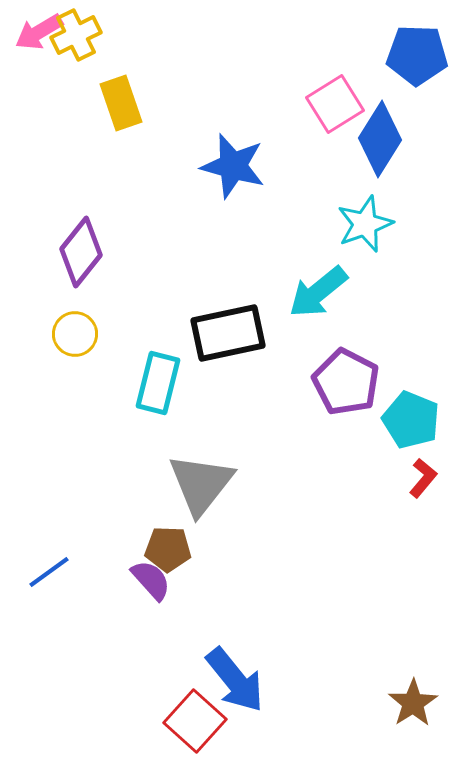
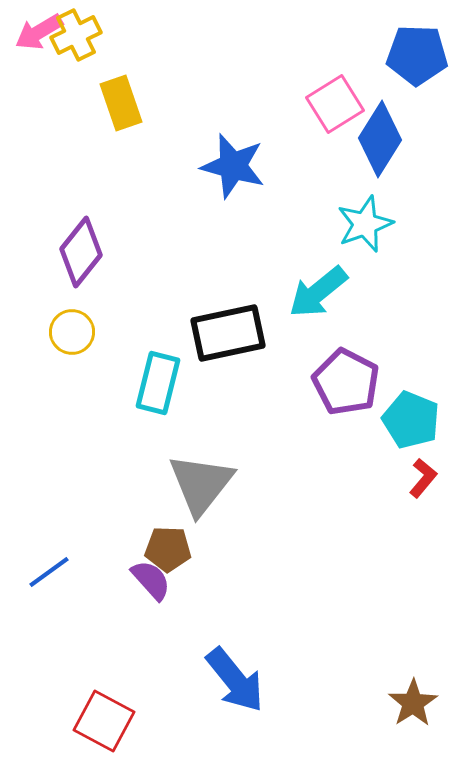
yellow circle: moved 3 px left, 2 px up
red square: moved 91 px left; rotated 14 degrees counterclockwise
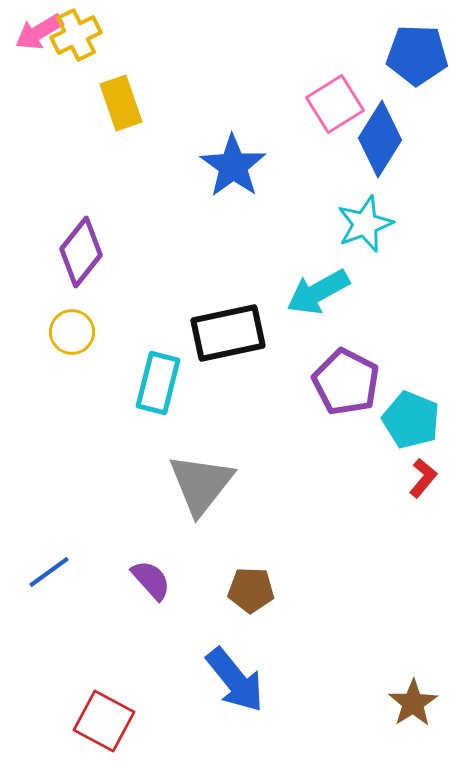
blue star: rotated 20 degrees clockwise
cyan arrow: rotated 10 degrees clockwise
brown pentagon: moved 83 px right, 41 px down
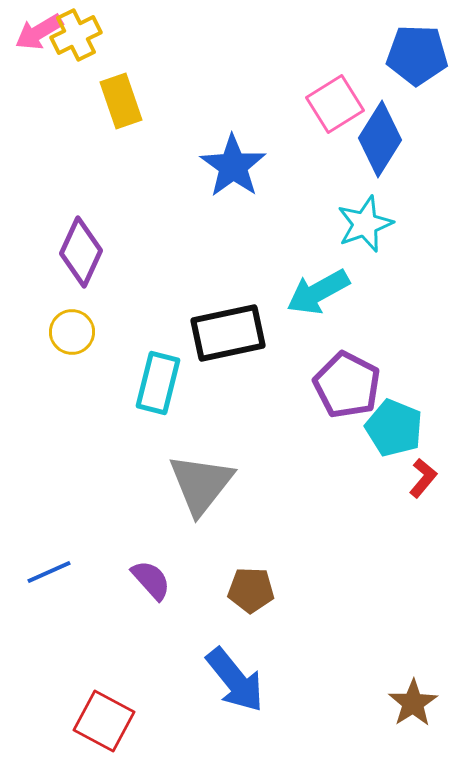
yellow rectangle: moved 2 px up
purple diamond: rotated 14 degrees counterclockwise
purple pentagon: moved 1 px right, 3 px down
cyan pentagon: moved 17 px left, 8 px down
blue line: rotated 12 degrees clockwise
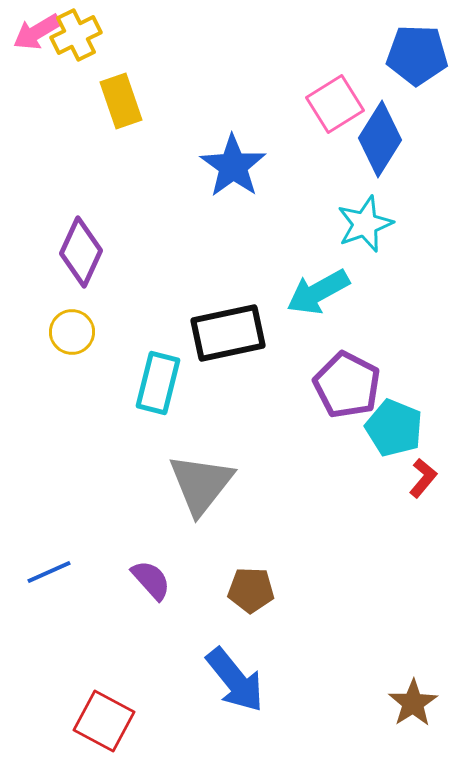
pink arrow: moved 2 px left
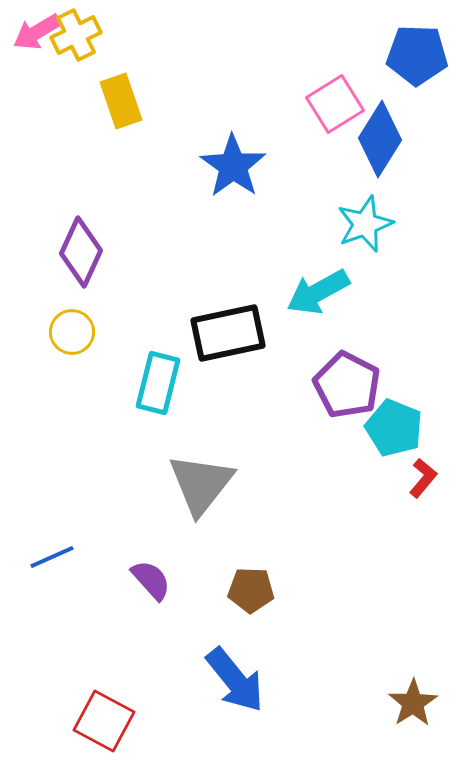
blue line: moved 3 px right, 15 px up
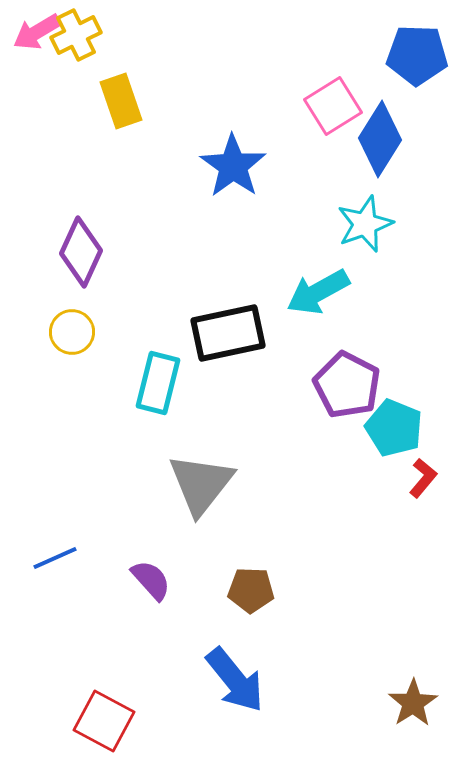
pink square: moved 2 px left, 2 px down
blue line: moved 3 px right, 1 px down
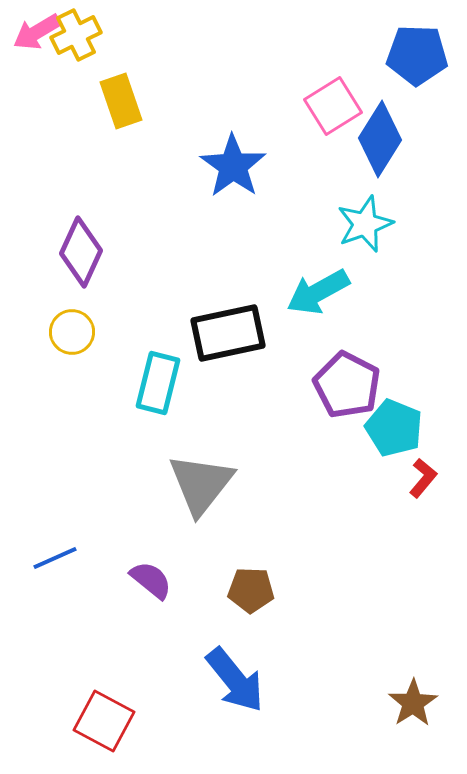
purple semicircle: rotated 9 degrees counterclockwise
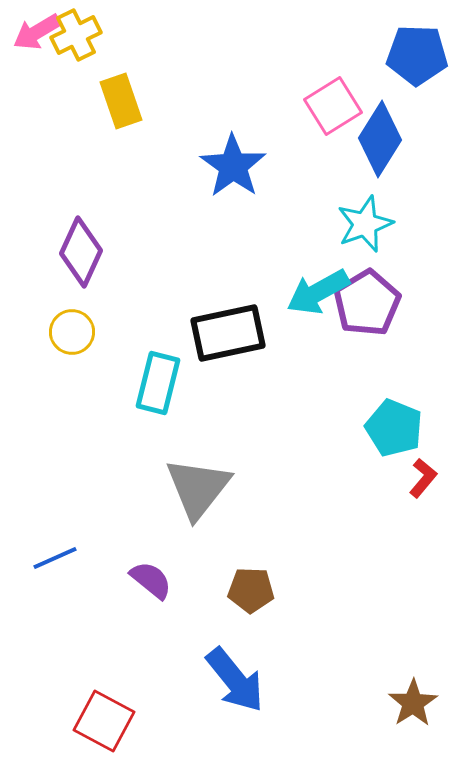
purple pentagon: moved 20 px right, 82 px up; rotated 14 degrees clockwise
gray triangle: moved 3 px left, 4 px down
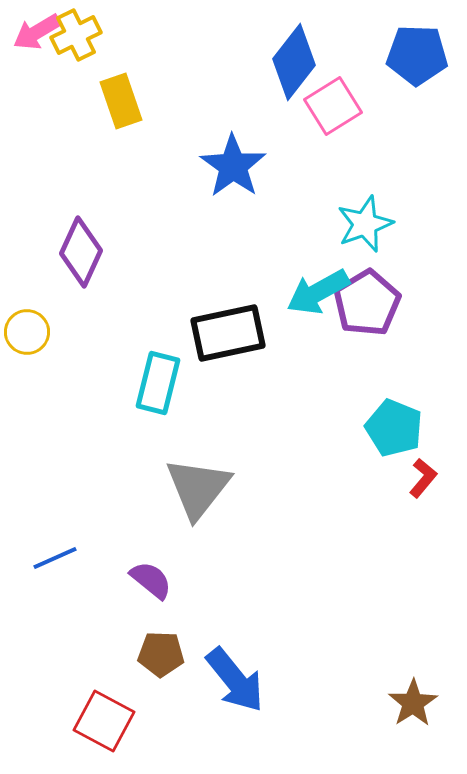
blue diamond: moved 86 px left, 77 px up; rotated 6 degrees clockwise
yellow circle: moved 45 px left
brown pentagon: moved 90 px left, 64 px down
